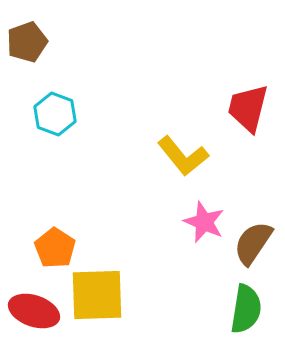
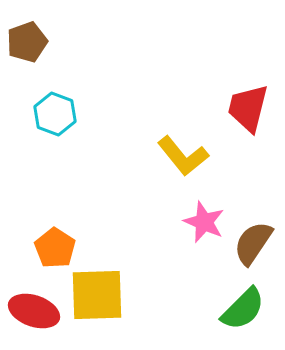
green semicircle: moved 3 px left; rotated 36 degrees clockwise
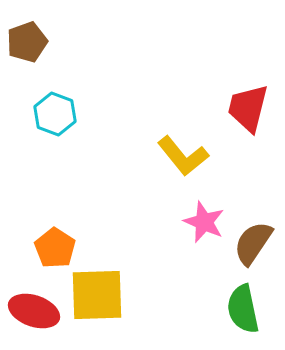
green semicircle: rotated 123 degrees clockwise
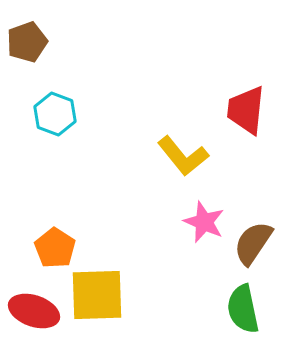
red trapezoid: moved 2 px left, 2 px down; rotated 8 degrees counterclockwise
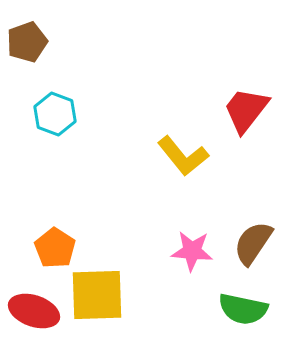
red trapezoid: rotated 32 degrees clockwise
pink star: moved 12 px left, 29 px down; rotated 18 degrees counterclockwise
green semicircle: rotated 66 degrees counterclockwise
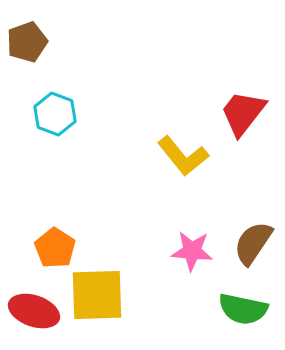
red trapezoid: moved 3 px left, 3 px down
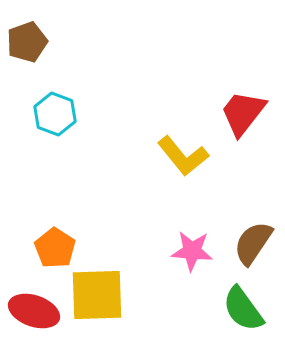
green semicircle: rotated 42 degrees clockwise
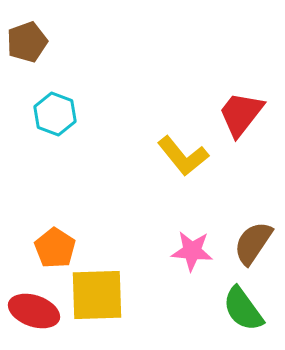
red trapezoid: moved 2 px left, 1 px down
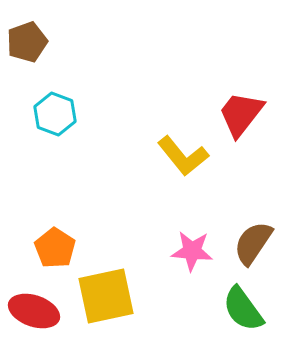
yellow square: moved 9 px right, 1 px down; rotated 10 degrees counterclockwise
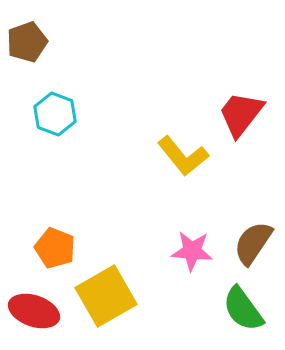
orange pentagon: rotated 12 degrees counterclockwise
yellow square: rotated 18 degrees counterclockwise
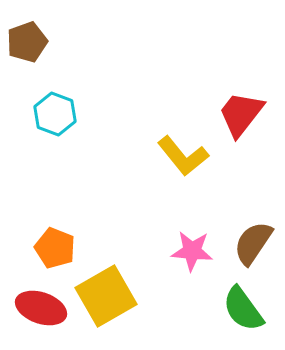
red ellipse: moved 7 px right, 3 px up
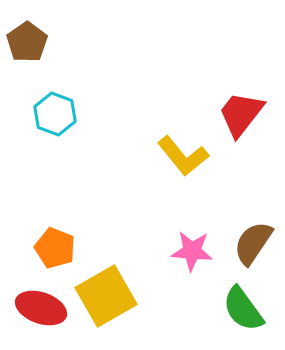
brown pentagon: rotated 15 degrees counterclockwise
